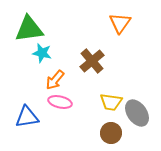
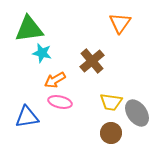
orange arrow: rotated 20 degrees clockwise
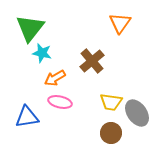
green triangle: moved 1 px right, 1 px up; rotated 44 degrees counterclockwise
orange arrow: moved 2 px up
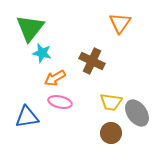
brown cross: rotated 25 degrees counterclockwise
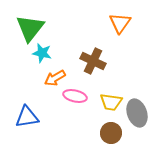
brown cross: moved 1 px right
pink ellipse: moved 15 px right, 6 px up
gray ellipse: rotated 16 degrees clockwise
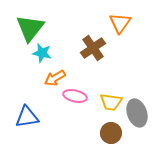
brown cross: moved 13 px up; rotated 30 degrees clockwise
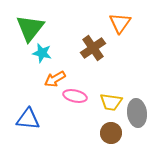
orange arrow: moved 1 px down
gray ellipse: rotated 12 degrees clockwise
blue triangle: moved 1 px right, 2 px down; rotated 15 degrees clockwise
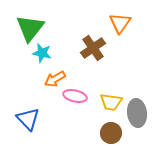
blue triangle: rotated 40 degrees clockwise
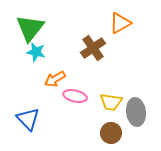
orange triangle: rotated 25 degrees clockwise
cyan star: moved 6 px left, 1 px up
gray ellipse: moved 1 px left, 1 px up
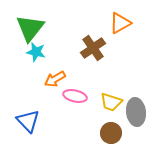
yellow trapezoid: rotated 10 degrees clockwise
blue triangle: moved 2 px down
